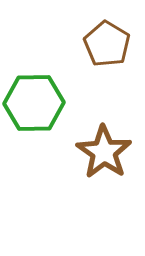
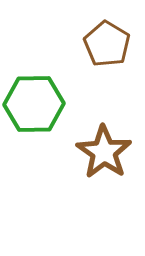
green hexagon: moved 1 px down
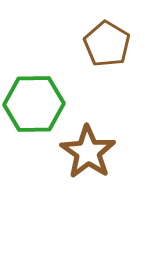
brown star: moved 16 px left
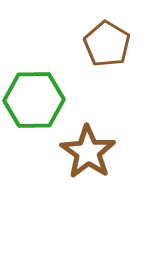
green hexagon: moved 4 px up
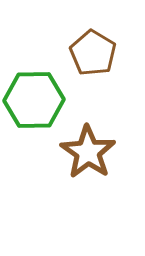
brown pentagon: moved 14 px left, 9 px down
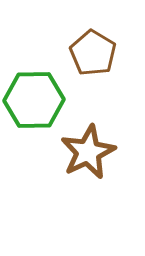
brown star: rotated 12 degrees clockwise
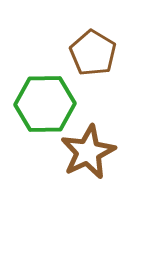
green hexagon: moved 11 px right, 4 px down
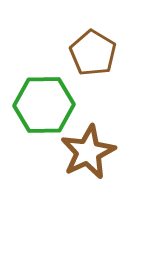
green hexagon: moved 1 px left, 1 px down
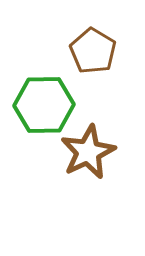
brown pentagon: moved 2 px up
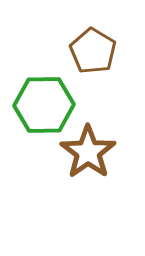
brown star: rotated 10 degrees counterclockwise
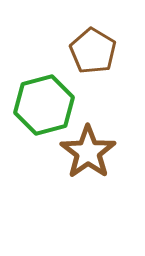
green hexagon: rotated 14 degrees counterclockwise
